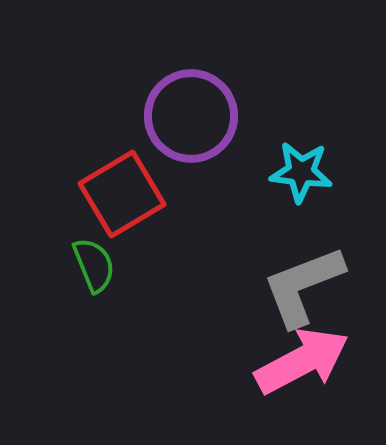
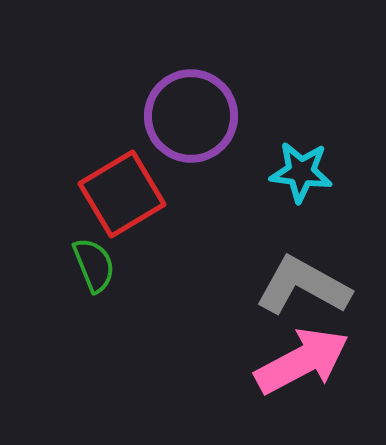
gray L-shape: rotated 50 degrees clockwise
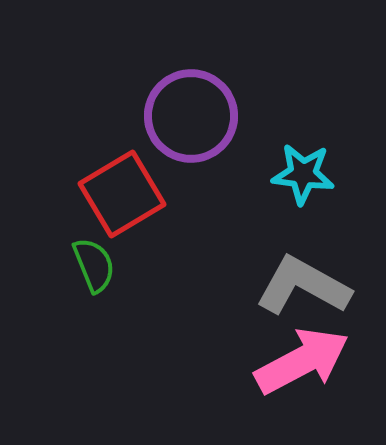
cyan star: moved 2 px right, 2 px down
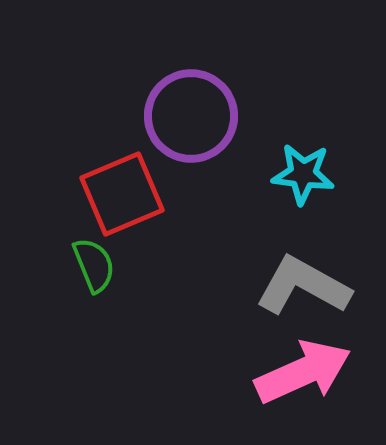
red square: rotated 8 degrees clockwise
pink arrow: moved 1 px right, 11 px down; rotated 4 degrees clockwise
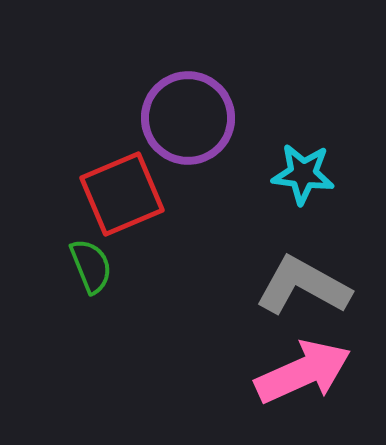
purple circle: moved 3 px left, 2 px down
green semicircle: moved 3 px left, 1 px down
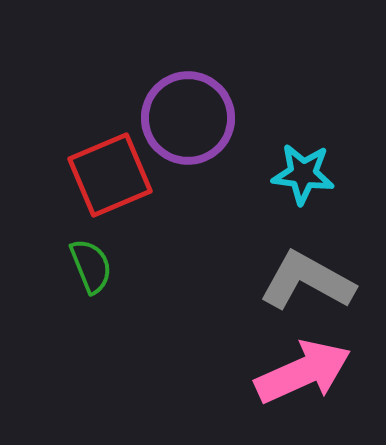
red square: moved 12 px left, 19 px up
gray L-shape: moved 4 px right, 5 px up
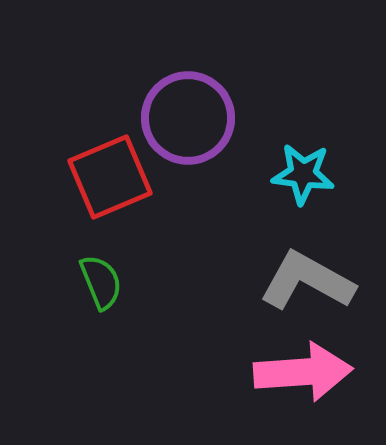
red square: moved 2 px down
green semicircle: moved 10 px right, 16 px down
pink arrow: rotated 20 degrees clockwise
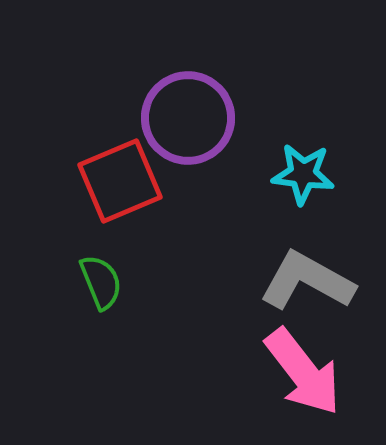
red square: moved 10 px right, 4 px down
pink arrow: rotated 56 degrees clockwise
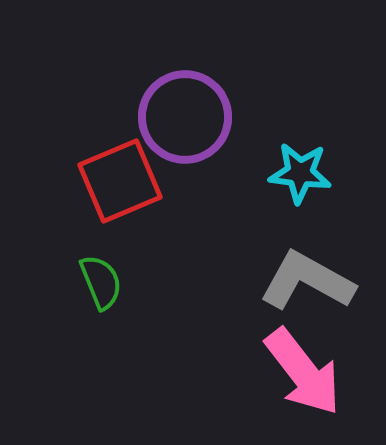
purple circle: moved 3 px left, 1 px up
cyan star: moved 3 px left, 1 px up
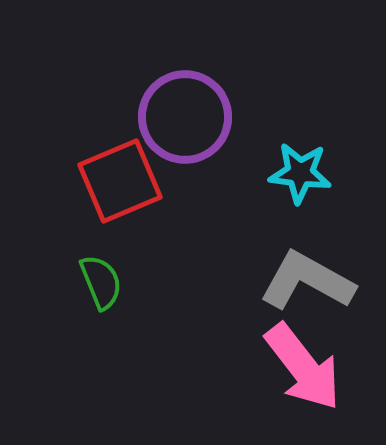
pink arrow: moved 5 px up
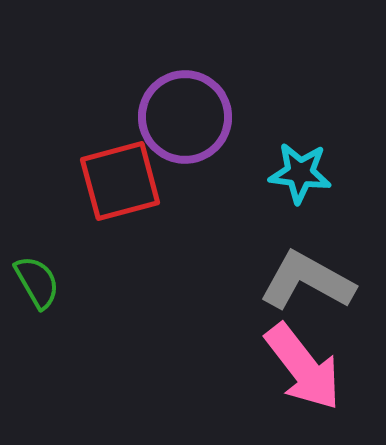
red square: rotated 8 degrees clockwise
green semicircle: moved 64 px left; rotated 8 degrees counterclockwise
